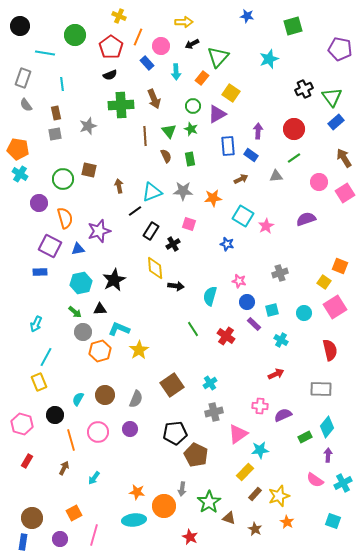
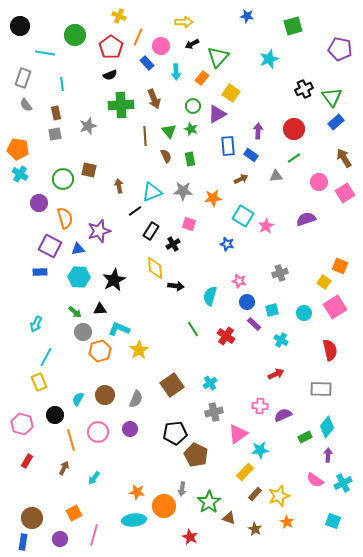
cyan hexagon at (81, 283): moved 2 px left, 6 px up; rotated 15 degrees clockwise
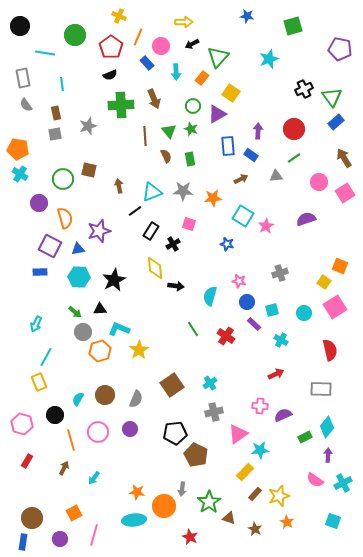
gray rectangle at (23, 78): rotated 30 degrees counterclockwise
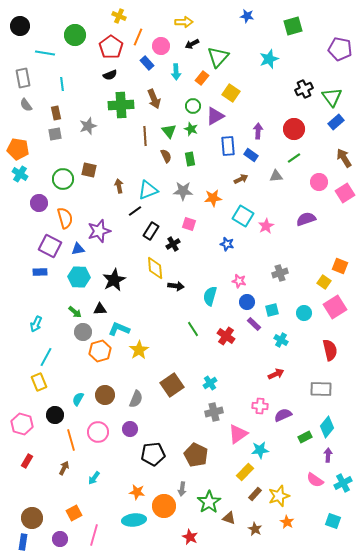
purple triangle at (217, 114): moved 2 px left, 2 px down
cyan triangle at (152, 192): moved 4 px left, 2 px up
black pentagon at (175, 433): moved 22 px left, 21 px down
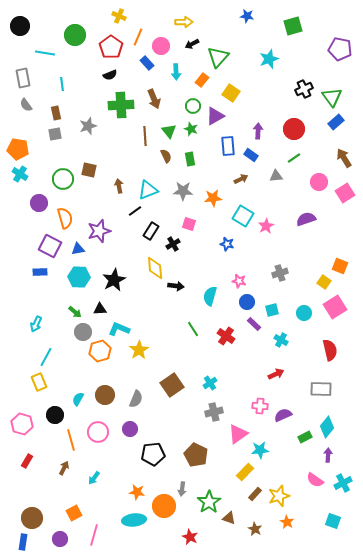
orange rectangle at (202, 78): moved 2 px down
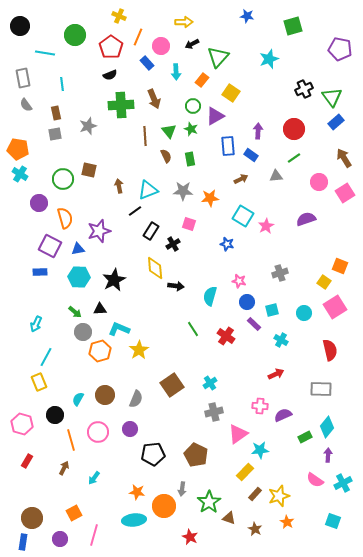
orange star at (213, 198): moved 3 px left
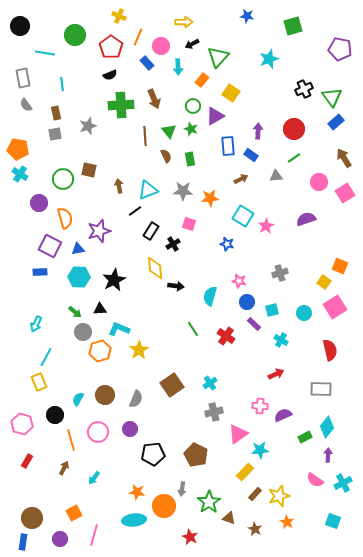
cyan arrow at (176, 72): moved 2 px right, 5 px up
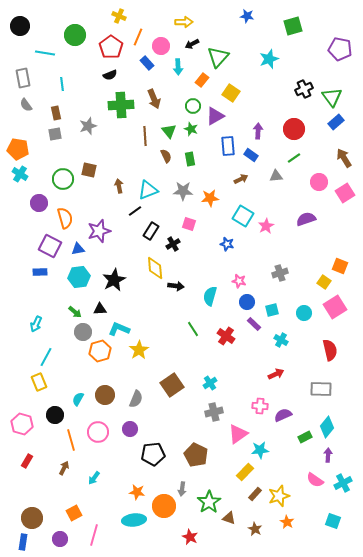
cyan hexagon at (79, 277): rotated 10 degrees counterclockwise
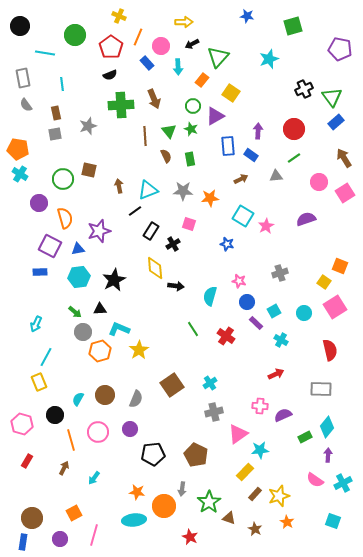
cyan square at (272, 310): moved 2 px right, 1 px down; rotated 16 degrees counterclockwise
purple rectangle at (254, 324): moved 2 px right, 1 px up
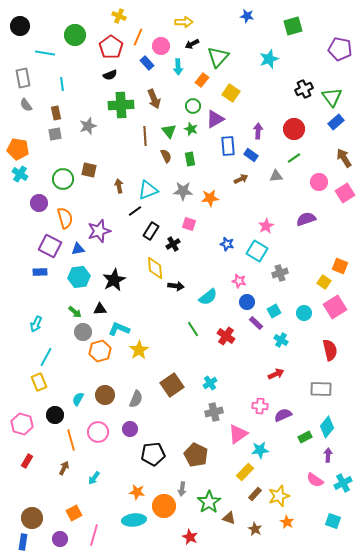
purple triangle at (215, 116): moved 3 px down
cyan square at (243, 216): moved 14 px right, 35 px down
cyan semicircle at (210, 296): moved 2 px left, 1 px down; rotated 144 degrees counterclockwise
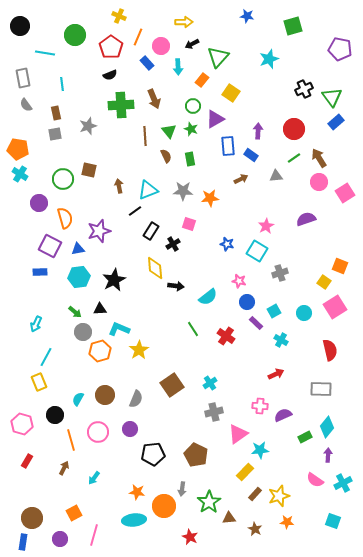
brown arrow at (344, 158): moved 25 px left
brown triangle at (229, 518): rotated 24 degrees counterclockwise
orange star at (287, 522): rotated 24 degrees counterclockwise
